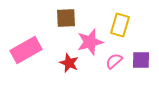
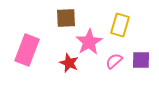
pink star: moved 1 px left; rotated 16 degrees counterclockwise
pink rectangle: moved 1 px right; rotated 40 degrees counterclockwise
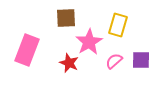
yellow rectangle: moved 2 px left
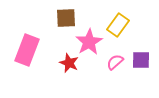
yellow rectangle: rotated 20 degrees clockwise
pink semicircle: moved 1 px right, 1 px down
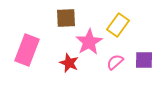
purple square: moved 3 px right
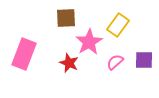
pink rectangle: moved 3 px left, 4 px down
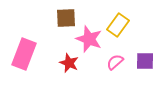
pink star: moved 3 px up; rotated 20 degrees counterclockwise
purple square: moved 1 px right, 1 px down
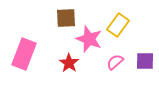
red star: rotated 12 degrees clockwise
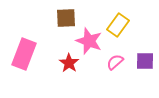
pink star: moved 2 px down
